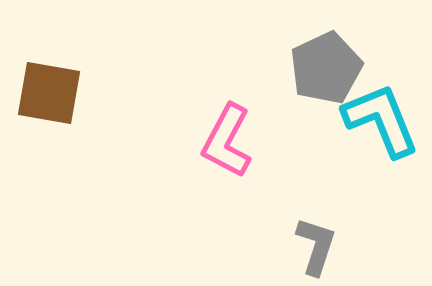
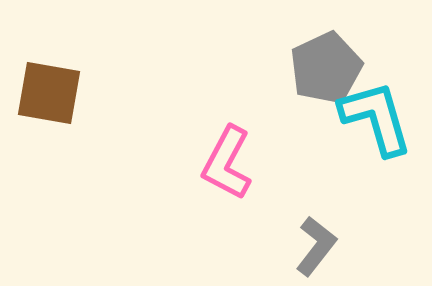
cyan L-shape: moved 5 px left, 2 px up; rotated 6 degrees clockwise
pink L-shape: moved 22 px down
gray L-shape: rotated 20 degrees clockwise
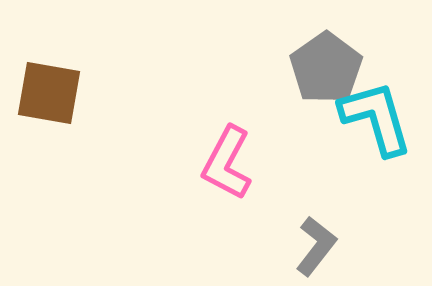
gray pentagon: rotated 10 degrees counterclockwise
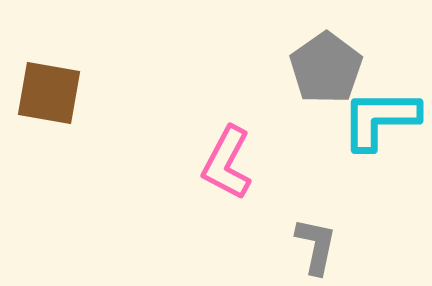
cyan L-shape: moved 4 px right, 1 px down; rotated 74 degrees counterclockwise
gray L-shape: rotated 26 degrees counterclockwise
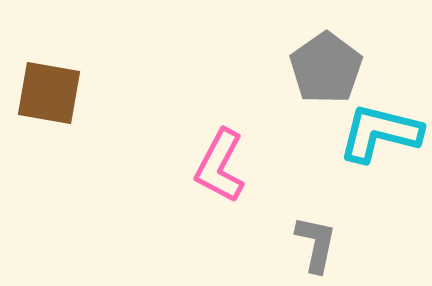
cyan L-shape: moved 14 px down; rotated 14 degrees clockwise
pink L-shape: moved 7 px left, 3 px down
gray L-shape: moved 2 px up
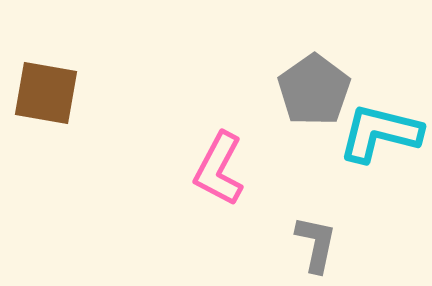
gray pentagon: moved 12 px left, 22 px down
brown square: moved 3 px left
pink L-shape: moved 1 px left, 3 px down
